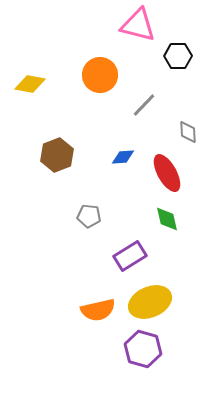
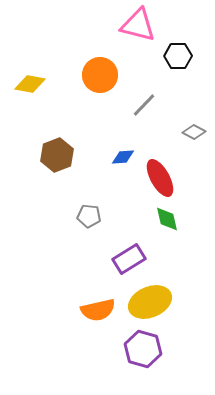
gray diamond: moved 6 px right; rotated 60 degrees counterclockwise
red ellipse: moved 7 px left, 5 px down
purple rectangle: moved 1 px left, 3 px down
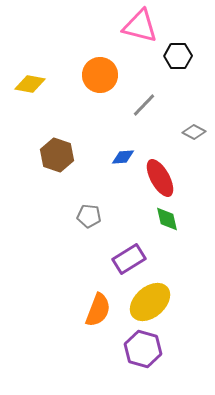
pink triangle: moved 2 px right, 1 px down
brown hexagon: rotated 20 degrees counterclockwise
yellow ellipse: rotated 18 degrees counterclockwise
orange semicircle: rotated 56 degrees counterclockwise
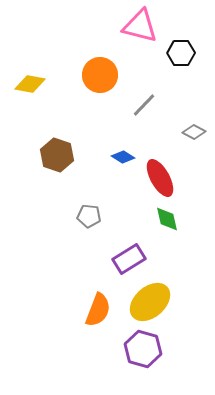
black hexagon: moved 3 px right, 3 px up
blue diamond: rotated 35 degrees clockwise
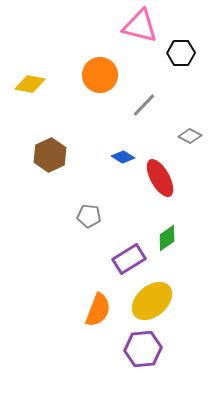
gray diamond: moved 4 px left, 4 px down
brown hexagon: moved 7 px left; rotated 16 degrees clockwise
green diamond: moved 19 px down; rotated 68 degrees clockwise
yellow ellipse: moved 2 px right, 1 px up
purple hexagon: rotated 21 degrees counterclockwise
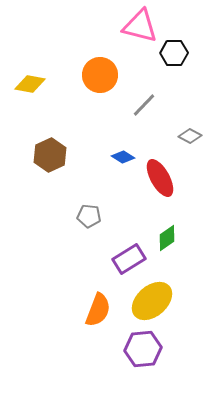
black hexagon: moved 7 px left
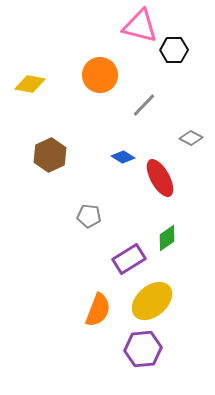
black hexagon: moved 3 px up
gray diamond: moved 1 px right, 2 px down
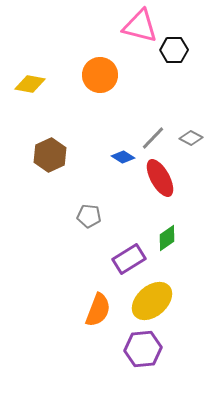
gray line: moved 9 px right, 33 px down
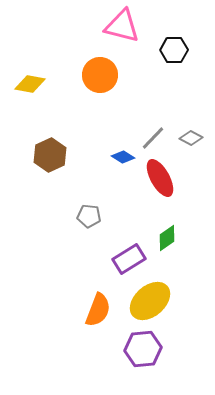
pink triangle: moved 18 px left
yellow ellipse: moved 2 px left
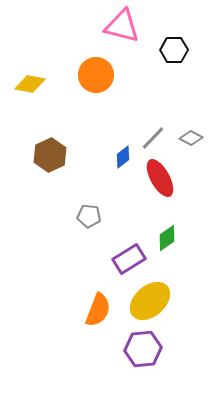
orange circle: moved 4 px left
blue diamond: rotated 70 degrees counterclockwise
